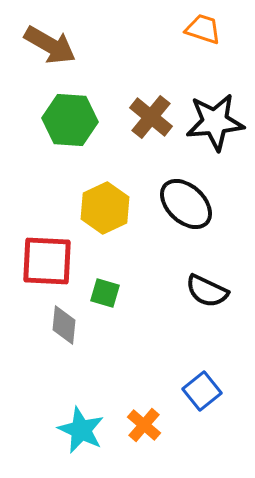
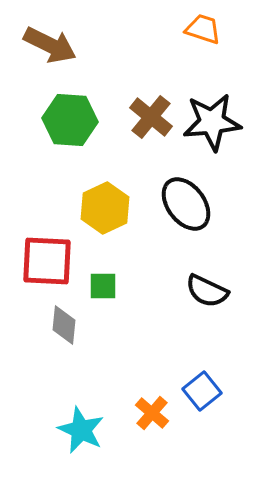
brown arrow: rotated 4 degrees counterclockwise
black star: moved 3 px left
black ellipse: rotated 10 degrees clockwise
green square: moved 2 px left, 7 px up; rotated 16 degrees counterclockwise
orange cross: moved 8 px right, 12 px up
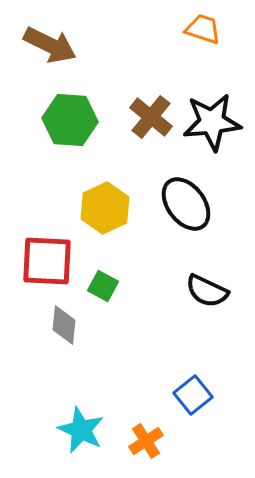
green square: rotated 28 degrees clockwise
blue square: moved 9 px left, 4 px down
orange cross: moved 6 px left, 28 px down; rotated 16 degrees clockwise
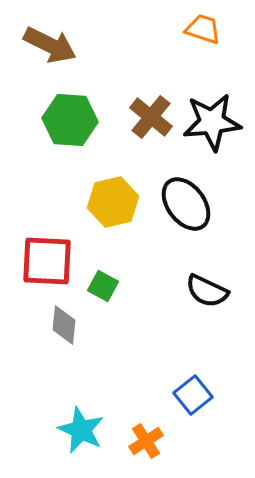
yellow hexagon: moved 8 px right, 6 px up; rotated 12 degrees clockwise
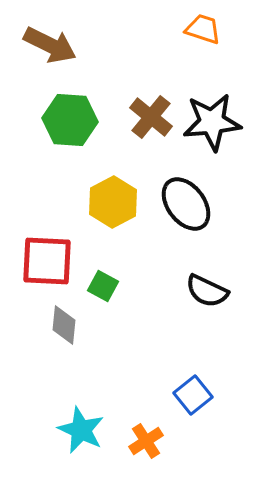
yellow hexagon: rotated 15 degrees counterclockwise
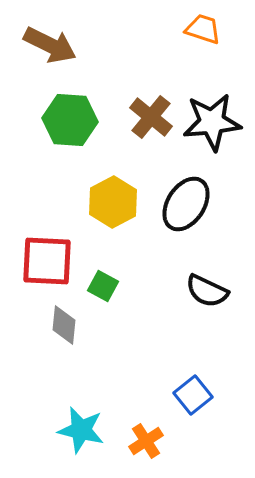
black ellipse: rotated 70 degrees clockwise
cyan star: rotated 12 degrees counterclockwise
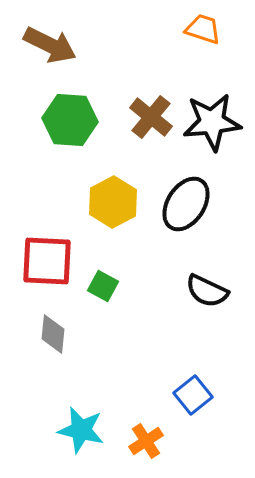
gray diamond: moved 11 px left, 9 px down
